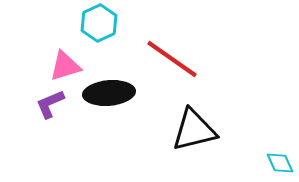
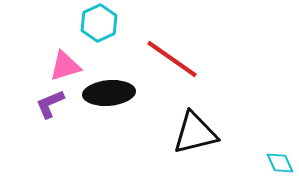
black triangle: moved 1 px right, 3 px down
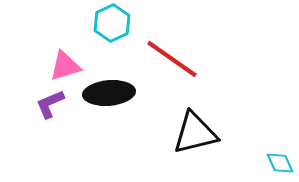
cyan hexagon: moved 13 px right
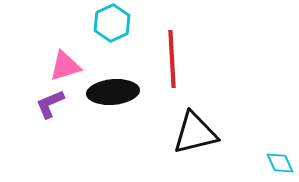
red line: rotated 52 degrees clockwise
black ellipse: moved 4 px right, 1 px up
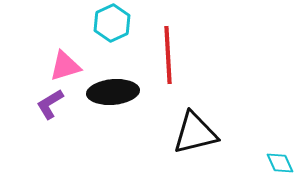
red line: moved 4 px left, 4 px up
purple L-shape: rotated 8 degrees counterclockwise
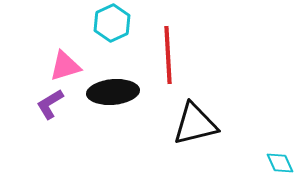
black triangle: moved 9 px up
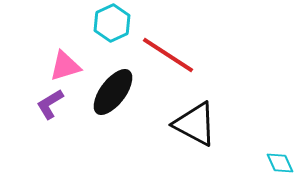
red line: rotated 54 degrees counterclockwise
black ellipse: rotated 48 degrees counterclockwise
black triangle: rotated 42 degrees clockwise
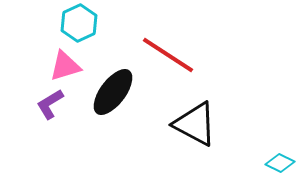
cyan hexagon: moved 33 px left
cyan diamond: rotated 40 degrees counterclockwise
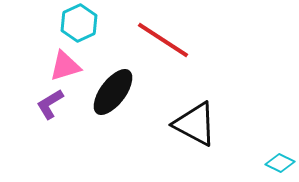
red line: moved 5 px left, 15 px up
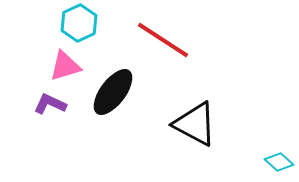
purple L-shape: rotated 56 degrees clockwise
cyan diamond: moved 1 px left, 1 px up; rotated 16 degrees clockwise
